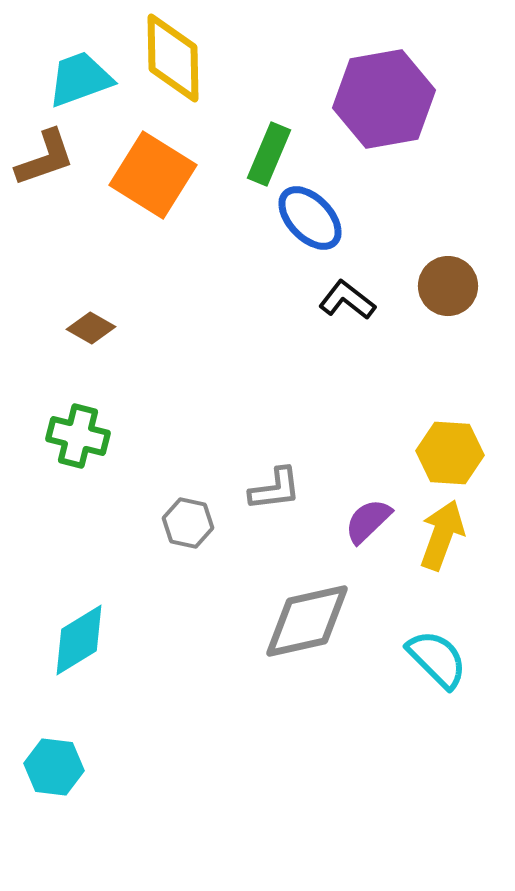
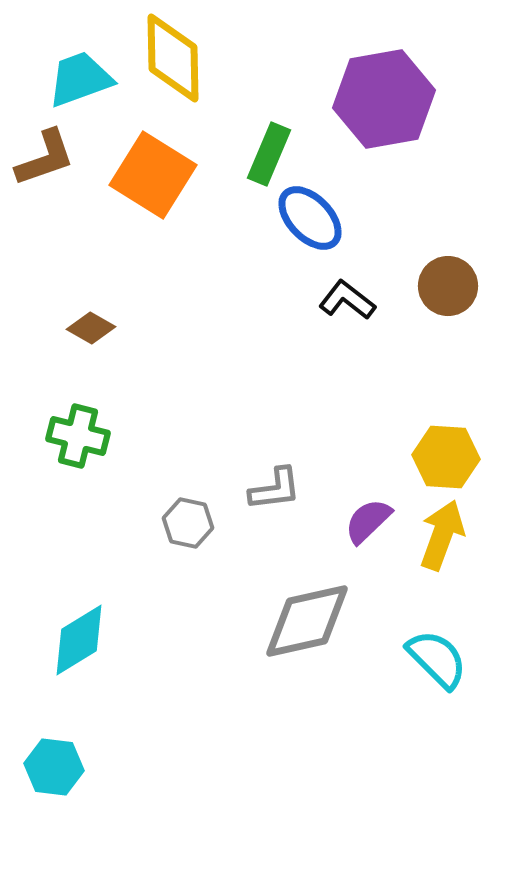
yellow hexagon: moved 4 px left, 4 px down
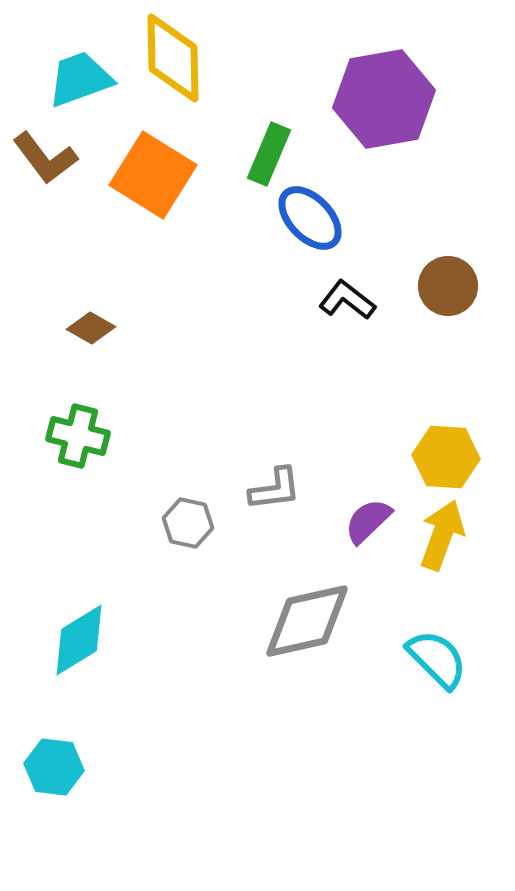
brown L-shape: rotated 72 degrees clockwise
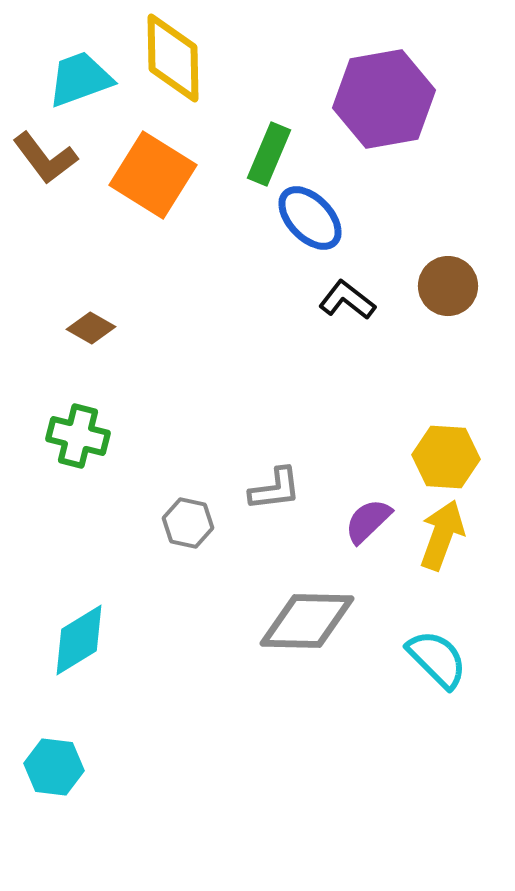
gray diamond: rotated 14 degrees clockwise
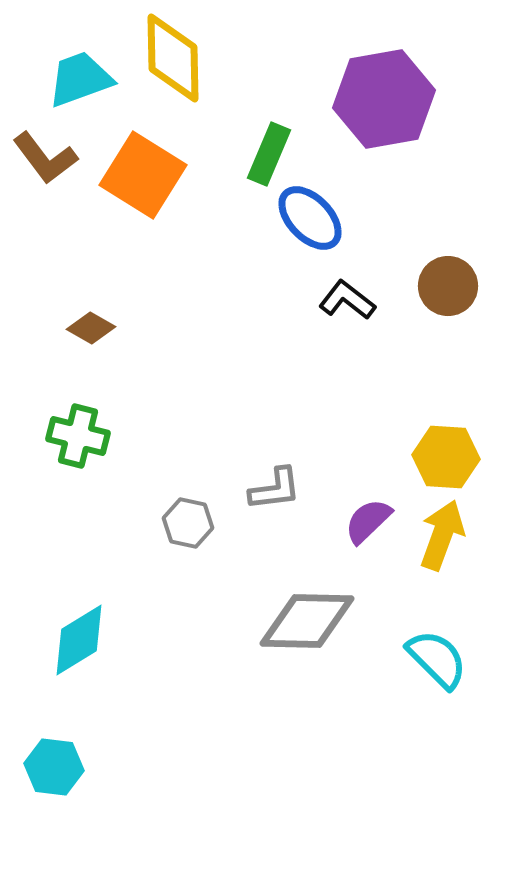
orange square: moved 10 px left
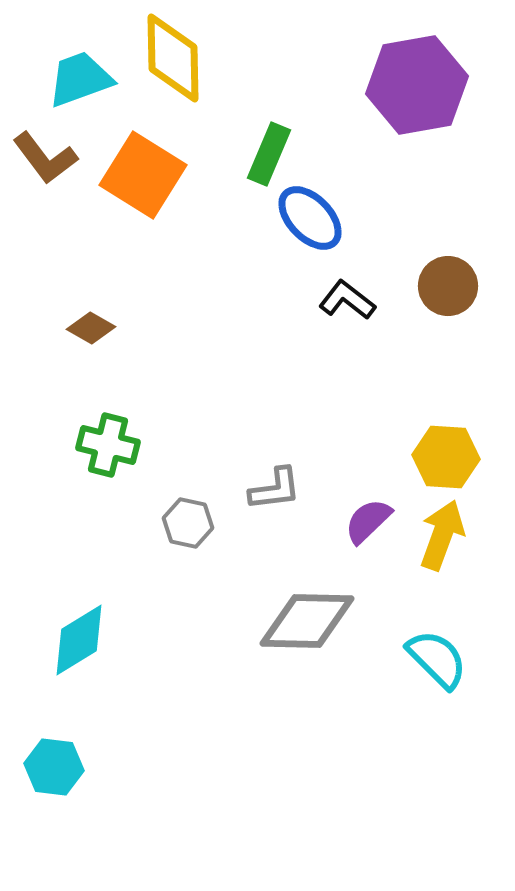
purple hexagon: moved 33 px right, 14 px up
green cross: moved 30 px right, 9 px down
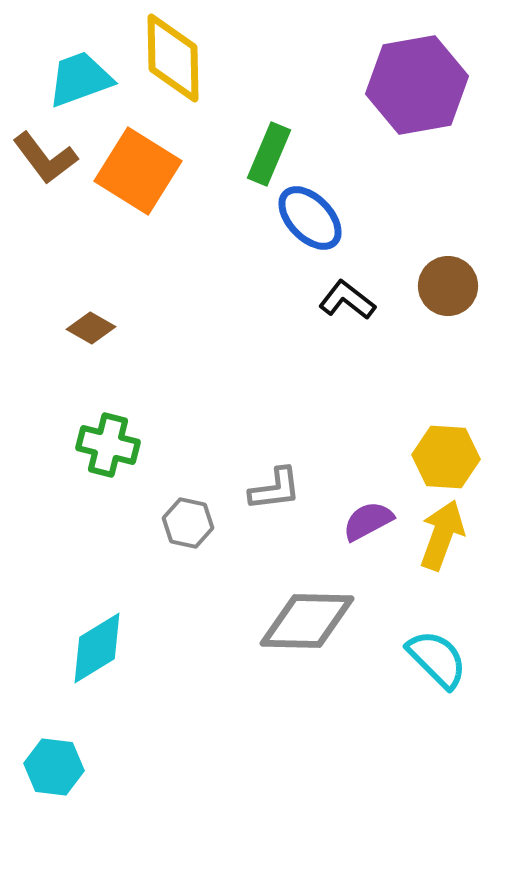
orange square: moved 5 px left, 4 px up
purple semicircle: rotated 16 degrees clockwise
cyan diamond: moved 18 px right, 8 px down
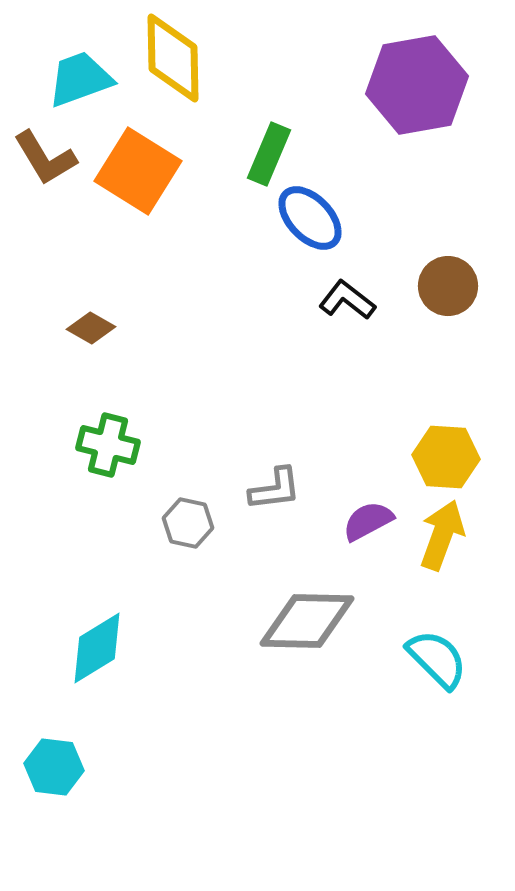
brown L-shape: rotated 6 degrees clockwise
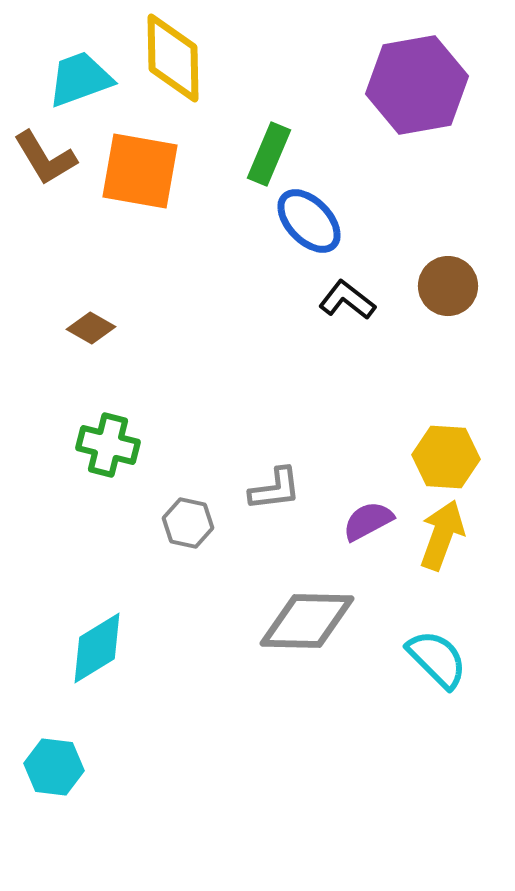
orange square: moved 2 px right; rotated 22 degrees counterclockwise
blue ellipse: moved 1 px left, 3 px down
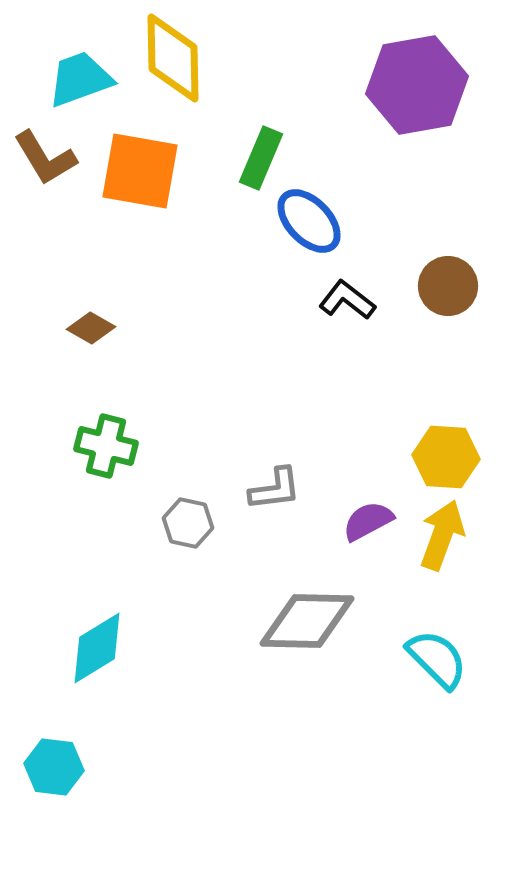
green rectangle: moved 8 px left, 4 px down
green cross: moved 2 px left, 1 px down
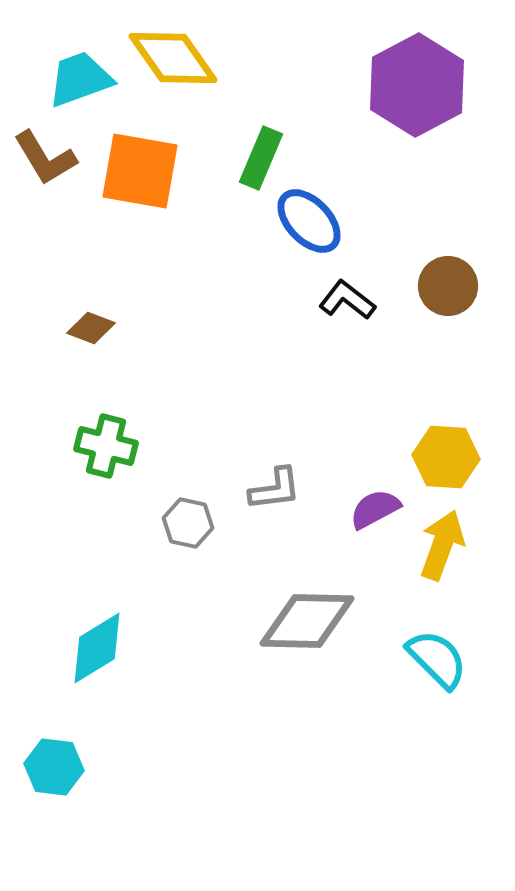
yellow diamond: rotated 34 degrees counterclockwise
purple hexagon: rotated 18 degrees counterclockwise
brown diamond: rotated 9 degrees counterclockwise
purple semicircle: moved 7 px right, 12 px up
yellow arrow: moved 10 px down
